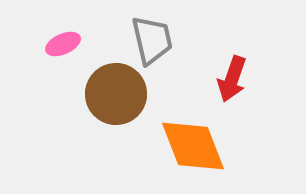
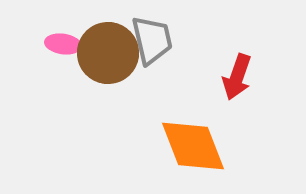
pink ellipse: rotated 32 degrees clockwise
red arrow: moved 5 px right, 2 px up
brown circle: moved 8 px left, 41 px up
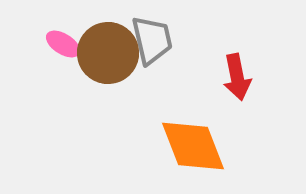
pink ellipse: rotated 24 degrees clockwise
red arrow: rotated 30 degrees counterclockwise
